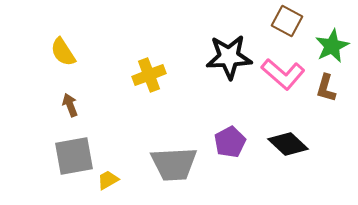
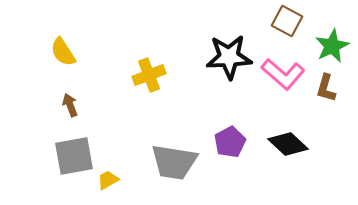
gray trapezoid: moved 2 px up; rotated 12 degrees clockwise
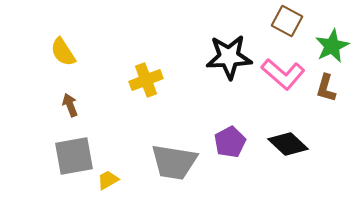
yellow cross: moved 3 px left, 5 px down
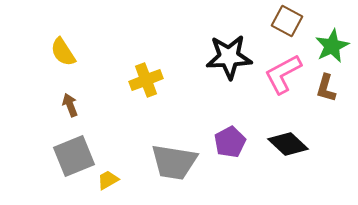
pink L-shape: rotated 111 degrees clockwise
gray square: rotated 12 degrees counterclockwise
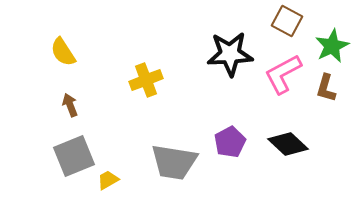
black star: moved 1 px right, 3 px up
